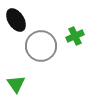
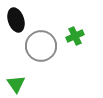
black ellipse: rotated 15 degrees clockwise
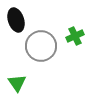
green triangle: moved 1 px right, 1 px up
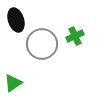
gray circle: moved 1 px right, 2 px up
green triangle: moved 4 px left; rotated 30 degrees clockwise
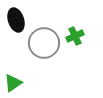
gray circle: moved 2 px right, 1 px up
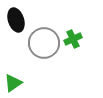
green cross: moved 2 px left, 3 px down
